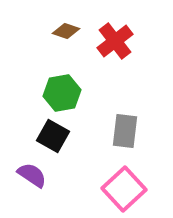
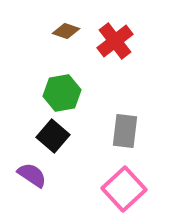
black square: rotated 12 degrees clockwise
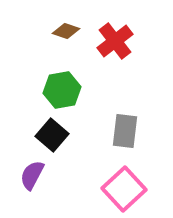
green hexagon: moved 3 px up
black square: moved 1 px left, 1 px up
purple semicircle: rotated 96 degrees counterclockwise
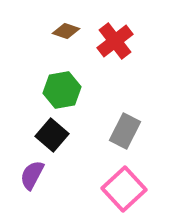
gray rectangle: rotated 20 degrees clockwise
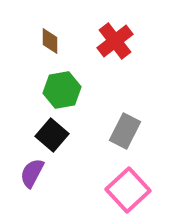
brown diamond: moved 16 px left, 10 px down; rotated 72 degrees clockwise
purple semicircle: moved 2 px up
pink square: moved 4 px right, 1 px down
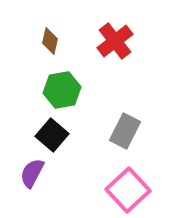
brown diamond: rotated 12 degrees clockwise
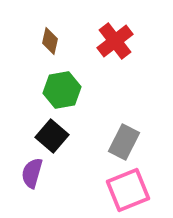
gray rectangle: moved 1 px left, 11 px down
black square: moved 1 px down
purple semicircle: rotated 12 degrees counterclockwise
pink square: rotated 21 degrees clockwise
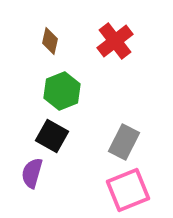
green hexagon: moved 1 px down; rotated 12 degrees counterclockwise
black square: rotated 12 degrees counterclockwise
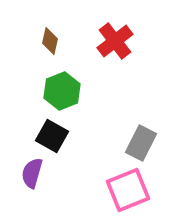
gray rectangle: moved 17 px right, 1 px down
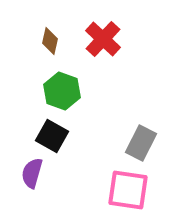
red cross: moved 12 px left, 2 px up; rotated 9 degrees counterclockwise
green hexagon: rotated 18 degrees counterclockwise
pink square: rotated 30 degrees clockwise
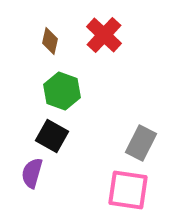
red cross: moved 1 px right, 4 px up
